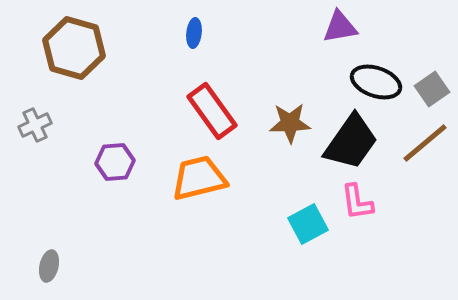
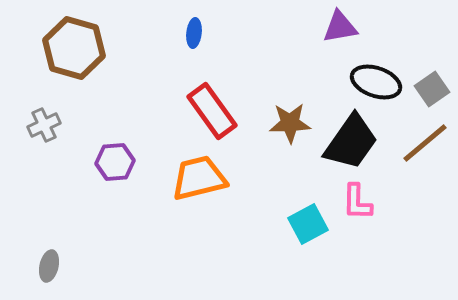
gray cross: moved 9 px right
pink L-shape: rotated 9 degrees clockwise
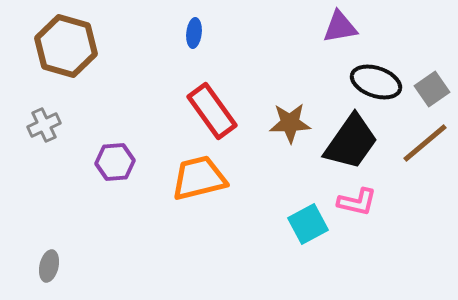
brown hexagon: moved 8 px left, 2 px up
pink L-shape: rotated 78 degrees counterclockwise
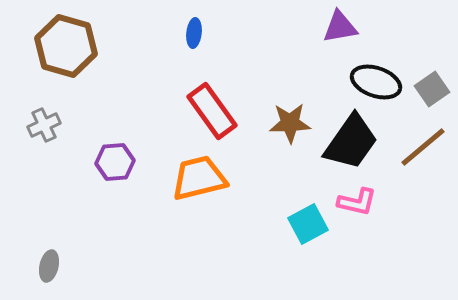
brown line: moved 2 px left, 4 px down
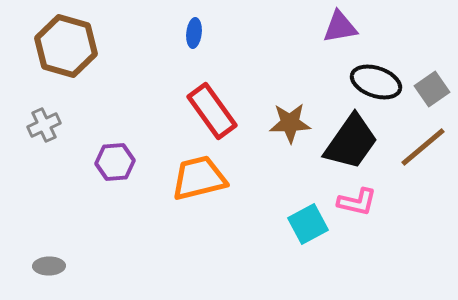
gray ellipse: rotated 76 degrees clockwise
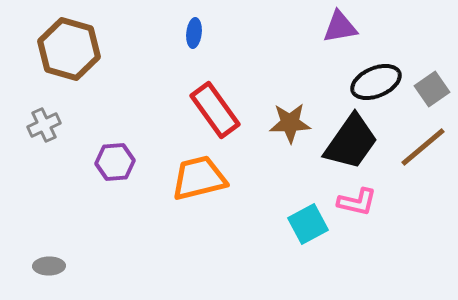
brown hexagon: moved 3 px right, 3 px down
black ellipse: rotated 42 degrees counterclockwise
red rectangle: moved 3 px right, 1 px up
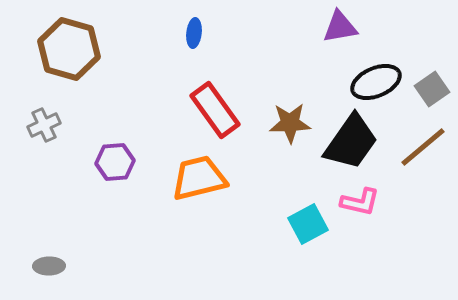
pink L-shape: moved 3 px right
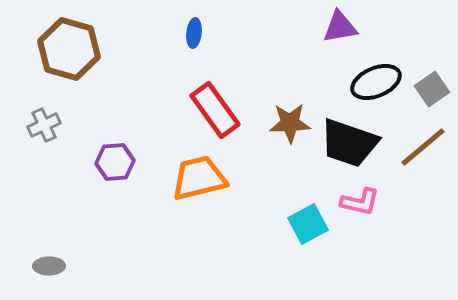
black trapezoid: moved 2 px left, 1 px down; rotated 74 degrees clockwise
